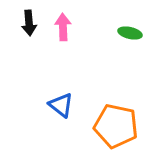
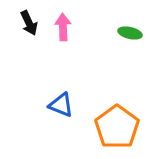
black arrow: rotated 20 degrees counterclockwise
blue triangle: rotated 16 degrees counterclockwise
orange pentagon: moved 1 px right, 1 px down; rotated 24 degrees clockwise
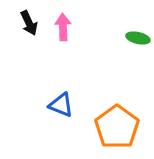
green ellipse: moved 8 px right, 5 px down
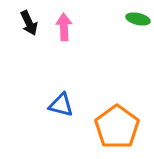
pink arrow: moved 1 px right
green ellipse: moved 19 px up
blue triangle: rotated 8 degrees counterclockwise
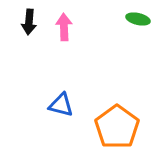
black arrow: moved 1 px up; rotated 30 degrees clockwise
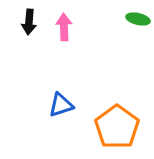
blue triangle: rotated 32 degrees counterclockwise
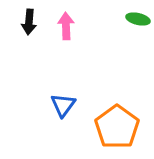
pink arrow: moved 2 px right, 1 px up
blue triangle: moved 2 px right; rotated 36 degrees counterclockwise
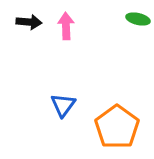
black arrow: rotated 90 degrees counterclockwise
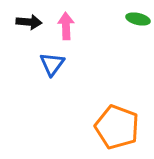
blue triangle: moved 11 px left, 41 px up
orange pentagon: rotated 15 degrees counterclockwise
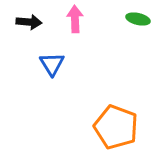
pink arrow: moved 9 px right, 7 px up
blue triangle: rotated 8 degrees counterclockwise
orange pentagon: moved 1 px left
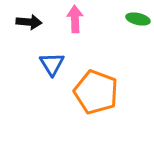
orange pentagon: moved 20 px left, 35 px up
